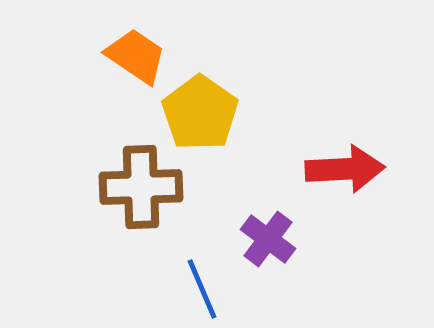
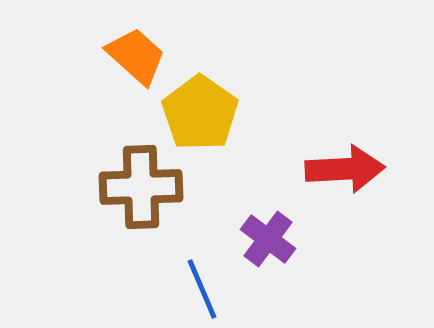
orange trapezoid: rotated 8 degrees clockwise
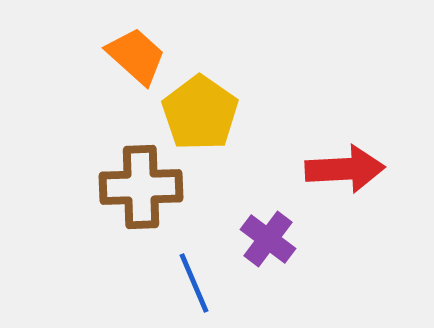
blue line: moved 8 px left, 6 px up
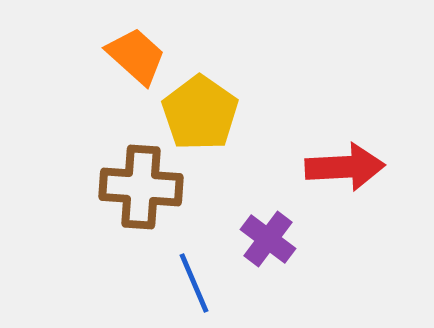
red arrow: moved 2 px up
brown cross: rotated 6 degrees clockwise
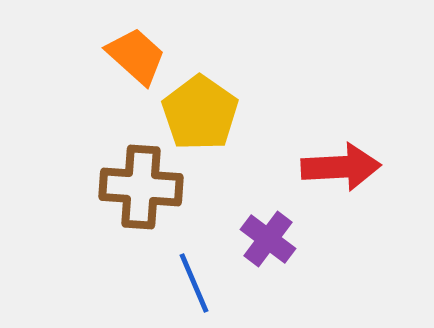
red arrow: moved 4 px left
